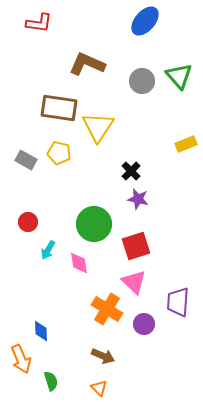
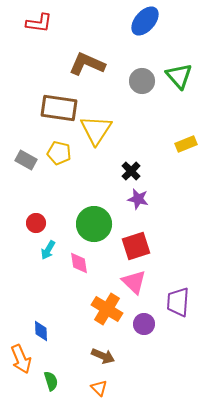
yellow triangle: moved 2 px left, 3 px down
red circle: moved 8 px right, 1 px down
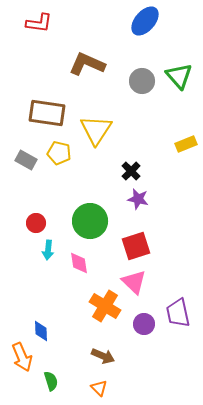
brown rectangle: moved 12 px left, 5 px down
green circle: moved 4 px left, 3 px up
cyan arrow: rotated 24 degrees counterclockwise
purple trapezoid: moved 11 px down; rotated 16 degrees counterclockwise
orange cross: moved 2 px left, 3 px up
orange arrow: moved 1 px right, 2 px up
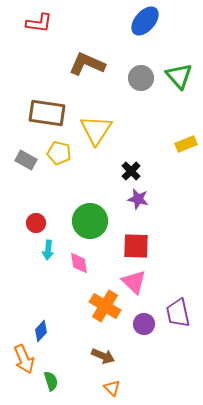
gray circle: moved 1 px left, 3 px up
red square: rotated 20 degrees clockwise
blue diamond: rotated 45 degrees clockwise
orange arrow: moved 2 px right, 2 px down
orange triangle: moved 13 px right
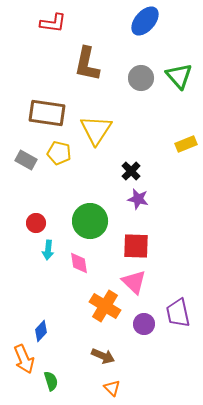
red L-shape: moved 14 px right
brown L-shape: rotated 102 degrees counterclockwise
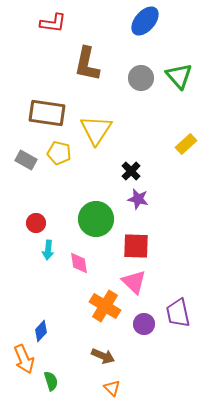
yellow rectangle: rotated 20 degrees counterclockwise
green circle: moved 6 px right, 2 px up
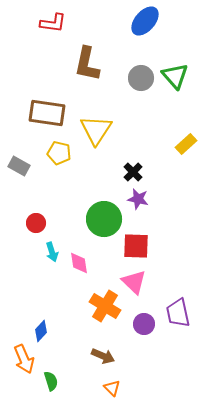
green triangle: moved 4 px left
gray rectangle: moved 7 px left, 6 px down
black cross: moved 2 px right, 1 px down
green circle: moved 8 px right
cyan arrow: moved 4 px right, 2 px down; rotated 24 degrees counterclockwise
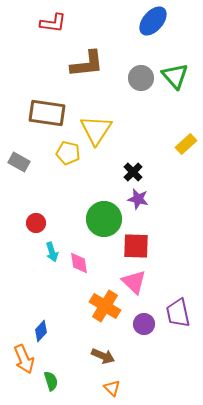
blue ellipse: moved 8 px right
brown L-shape: rotated 108 degrees counterclockwise
yellow pentagon: moved 9 px right
gray rectangle: moved 4 px up
